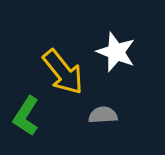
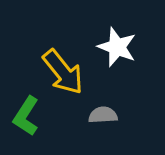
white star: moved 1 px right, 5 px up
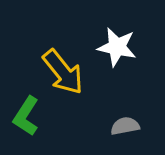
white star: rotated 9 degrees counterclockwise
gray semicircle: moved 22 px right, 11 px down; rotated 8 degrees counterclockwise
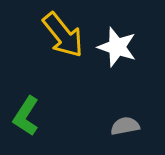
white star: rotated 6 degrees clockwise
yellow arrow: moved 37 px up
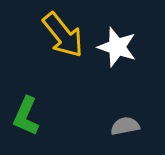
green L-shape: rotated 9 degrees counterclockwise
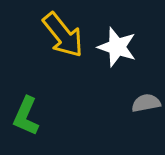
gray semicircle: moved 21 px right, 23 px up
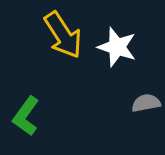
yellow arrow: rotated 6 degrees clockwise
green L-shape: rotated 12 degrees clockwise
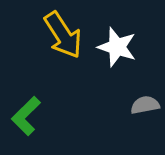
gray semicircle: moved 1 px left, 2 px down
green L-shape: rotated 9 degrees clockwise
